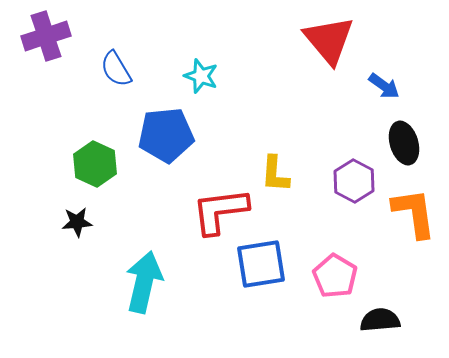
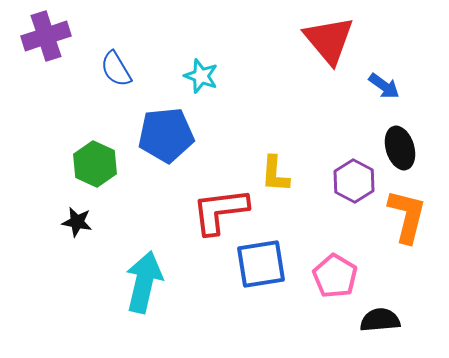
black ellipse: moved 4 px left, 5 px down
orange L-shape: moved 7 px left, 3 px down; rotated 22 degrees clockwise
black star: rotated 16 degrees clockwise
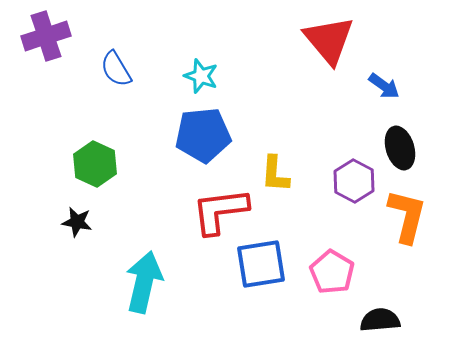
blue pentagon: moved 37 px right
pink pentagon: moved 3 px left, 4 px up
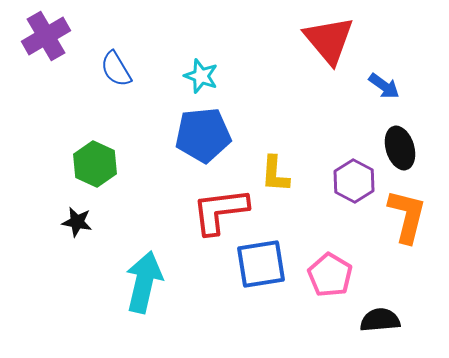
purple cross: rotated 12 degrees counterclockwise
pink pentagon: moved 2 px left, 3 px down
